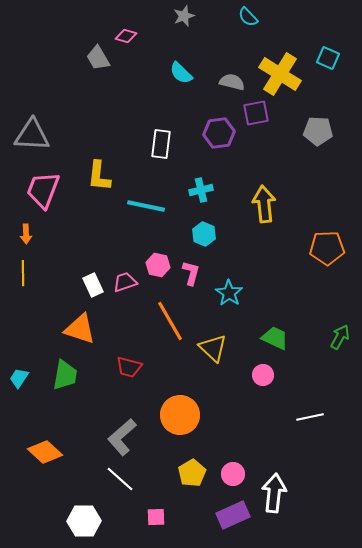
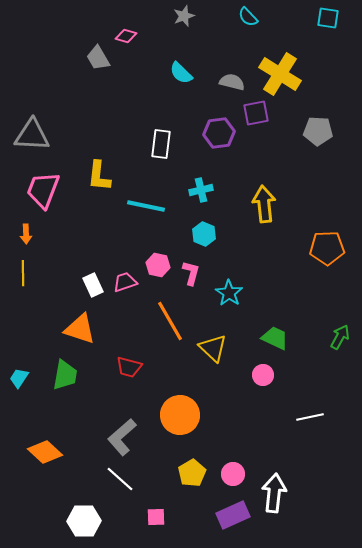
cyan square at (328, 58): moved 40 px up; rotated 15 degrees counterclockwise
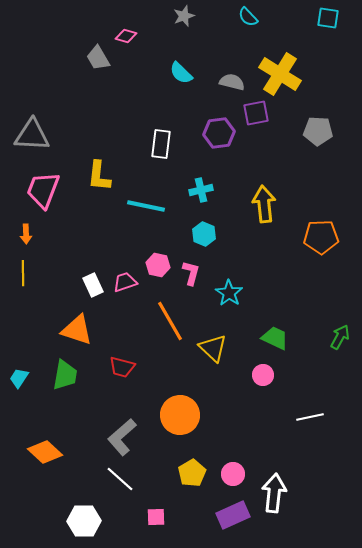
orange pentagon at (327, 248): moved 6 px left, 11 px up
orange triangle at (80, 329): moved 3 px left, 1 px down
red trapezoid at (129, 367): moved 7 px left
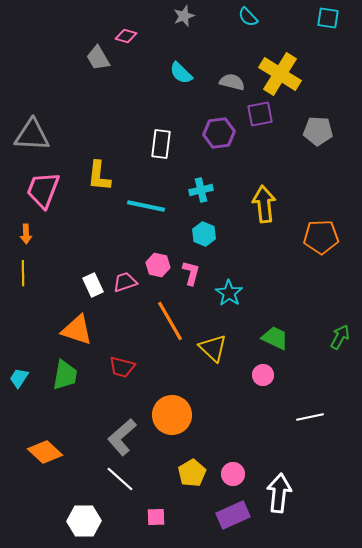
purple square at (256, 113): moved 4 px right, 1 px down
orange circle at (180, 415): moved 8 px left
white arrow at (274, 493): moved 5 px right
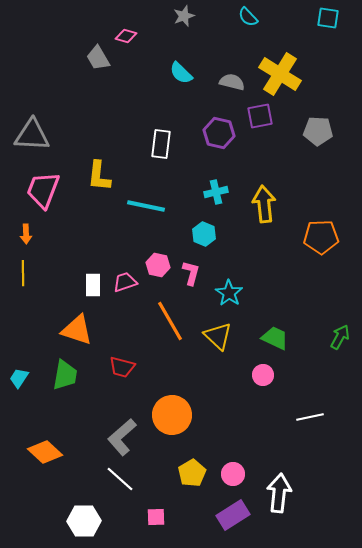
purple square at (260, 114): moved 2 px down
purple hexagon at (219, 133): rotated 20 degrees clockwise
cyan cross at (201, 190): moved 15 px right, 2 px down
white rectangle at (93, 285): rotated 25 degrees clockwise
yellow triangle at (213, 348): moved 5 px right, 12 px up
purple rectangle at (233, 515): rotated 8 degrees counterclockwise
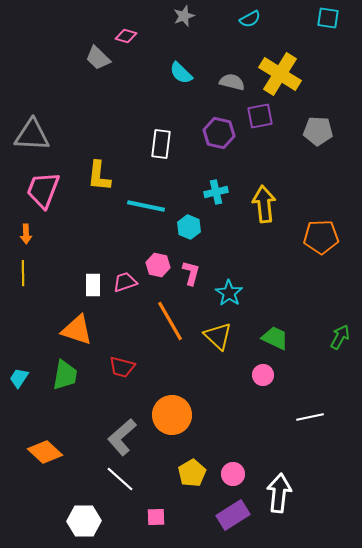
cyan semicircle at (248, 17): moved 2 px right, 2 px down; rotated 75 degrees counterclockwise
gray trapezoid at (98, 58): rotated 16 degrees counterclockwise
cyan hexagon at (204, 234): moved 15 px left, 7 px up
